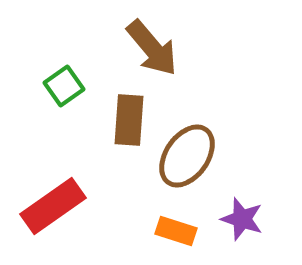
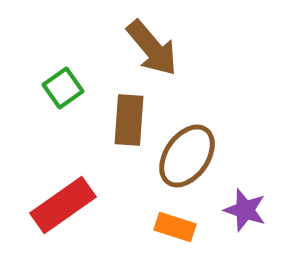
green square: moved 1 px left, 2 px down
red rectangle: moved 10 px right, 1 px up
purple star: moved 3 px right, 9 px up
orange rectangle: moved 1 px left, 4 px up
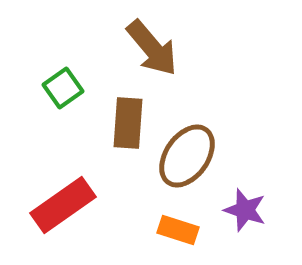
brown rectangle: moved 1 px left, 3 px down
orange rectangle: moved 3 px right, 3 px down
